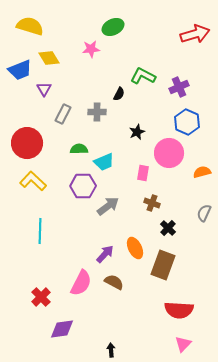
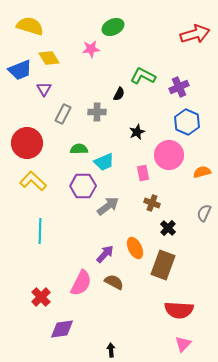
pink circle: moved 2 px down
pink rectangle: rotated 21 degrees counterclockwise
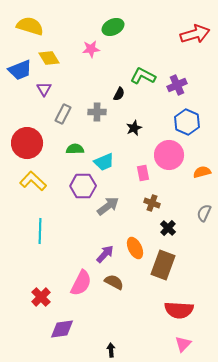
purple cross: moved 2 px left, 2 px up
black star: moved 3 px left, 4 px up
green semicircle: moved 4 px left
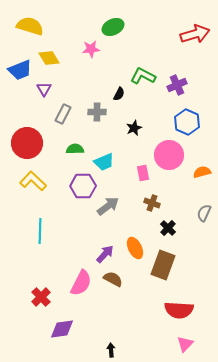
brown semicircle: moved 1 px left, 3 px up
pink triangle: moved 2 px right
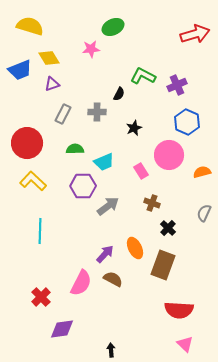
purple triangle: moved 8 px right, 5 px up; rotated 42 degrees clockwise
pink rectangle: moved 2 px left, 2 px up; rotated 21 degrees counterclockwise
pink triangle: rotated 30 degrees counterclockwise
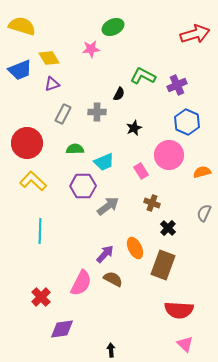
yellow semicircle: moved 8 px left
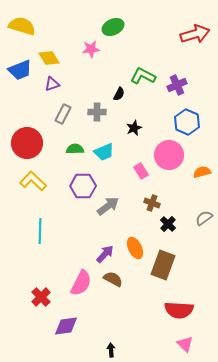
cyan trapezoid: moved 10 px up
gray semicircle: moved 5 px down; rotated 30 degrees clockwise
black cross: moved 4 px up
purple diamond: moved 4 px right, 3 px up
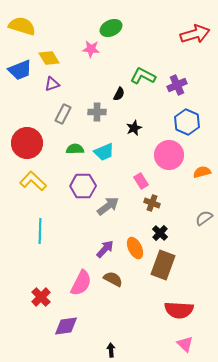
green ellipse: moved 2 px left, 1 px down
pink star: rotated 12 degrees clockwise
pink rectangle: moved 10 px down
black cross: moved 8 px left, 9 px down
purple arrow: moved 5 px up
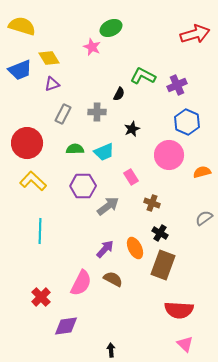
pink star: moved 1 px right, 2 px up; rotated 18 degrees clockwise
black star: moved 2 px left, 1 px down
pink rectangle: moved 10 px left, 4 px up
black cross: rotated 14 degrees counterclockwise
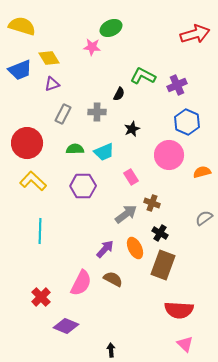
pink star: rotated 18 degrees counterclockwise
gray arrow: moved 18 px right, 8 px down
purple diamond: rotated 30 degrees clockwise
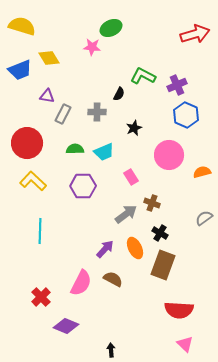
purple triangle: moved 5 px left, 12 px down; rotated 28 degrees clockwise
blue hexagon: moved 1 px left, 7 px up
black star: moved 2 px right, 1 px up
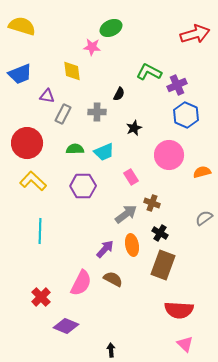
yellow diamond: moved 23 px right, 13 px down; rotated 25 degrees clockwise
blue trapezoid: moved 4 px down
green L-shape: moved 6 px right, 4 px up
orange ellipse: moved 3 px left, 3 px up; rotated 15 degrees clockwise
